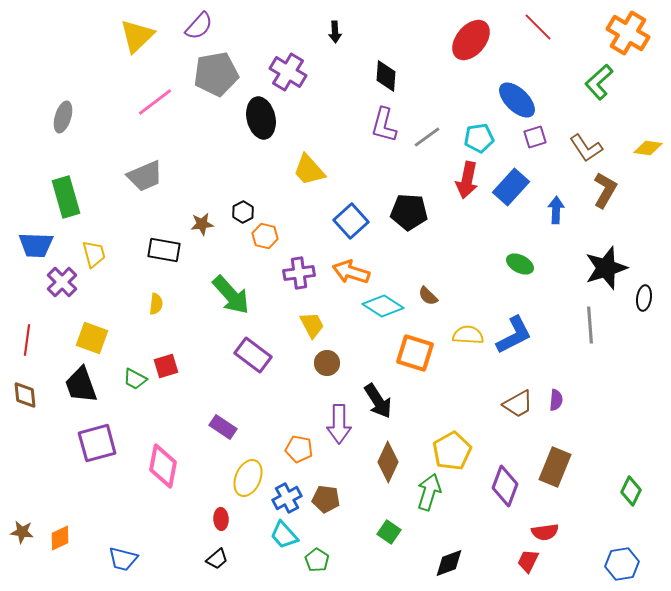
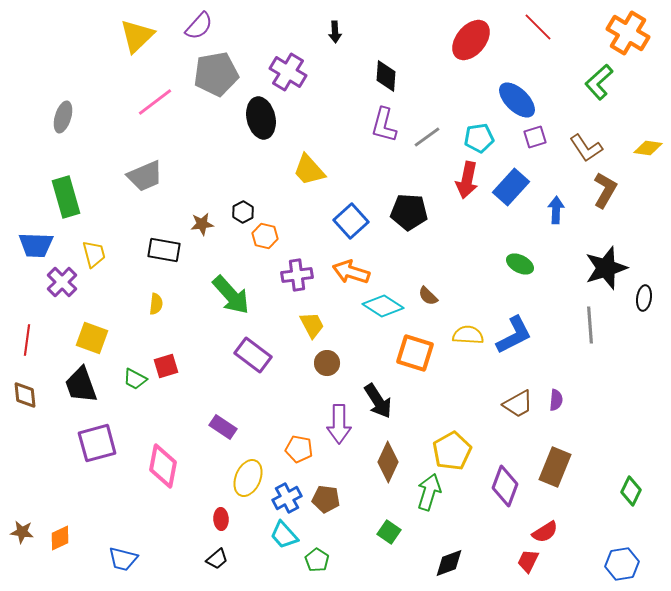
purple cross at (299, 273): moved 2 px left, 2 px down
red semicircle at (545, 532): rotated 24 degrees counterclockwise
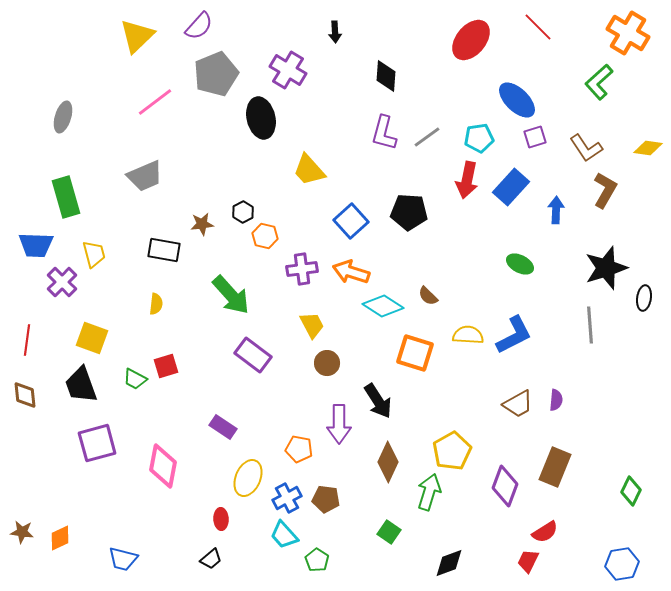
purple cross at (288, 72): moved 2 px up
gray pentagon at (216, 74): rotated 12 degrees counterclockwise
purple L-shape at (384, 125): moved 8 px down
purple cross at (297, 275): moved 5 px right, 6 px up
black trapezoid at (217, 559): moved 6 px left
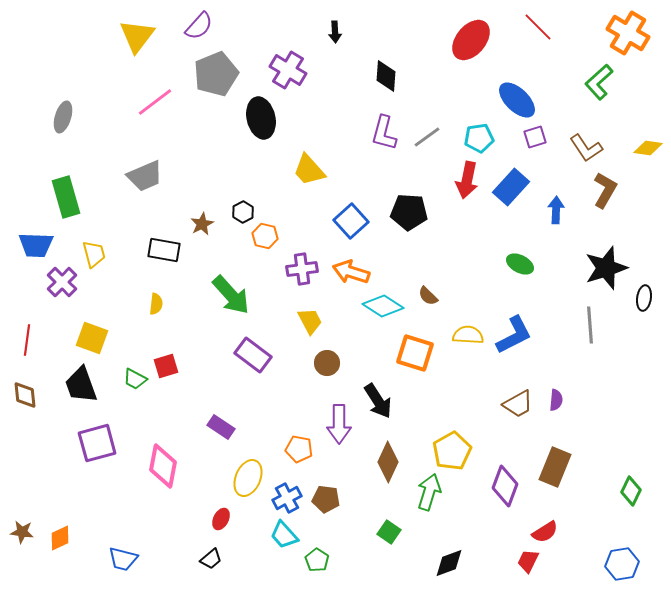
yellow triangle at (137, 36): rotated 9 degrees counterclockwise
brown star at (202, 224): rotated 20 degrees counterclockwise
yellow trapezoid at (312, 325): moved 2 px left, 4 px up
purple rectangle at (223, 427): moved 2 px left
red ellipse at (221, 519): rotated 30 degrees clockwise
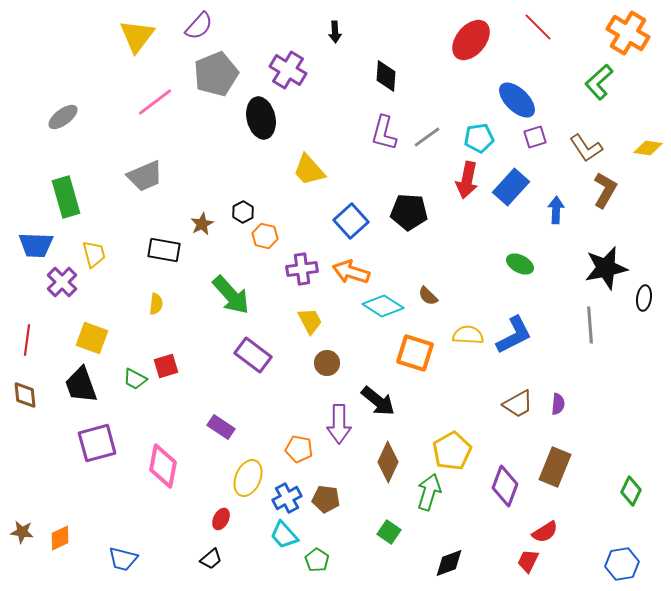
gray ellipse at (63, 117): rotated 36 degrees clockwise
black star at (606, 268): rotated 6 degrees clockwise
purple semicircle at (556, 400): moved 2 px right, 4 px down
black arrow at (378, 401): rotated 18 degrees counterclockwise
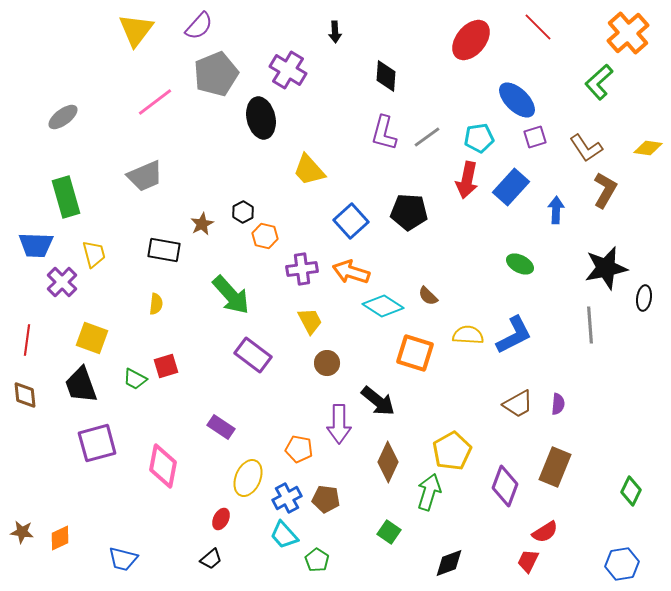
orange cross at (628, 33): rotated 18 degrees clockwise
yellow triangle at (137, 36): moved 1 px left, 6 px up
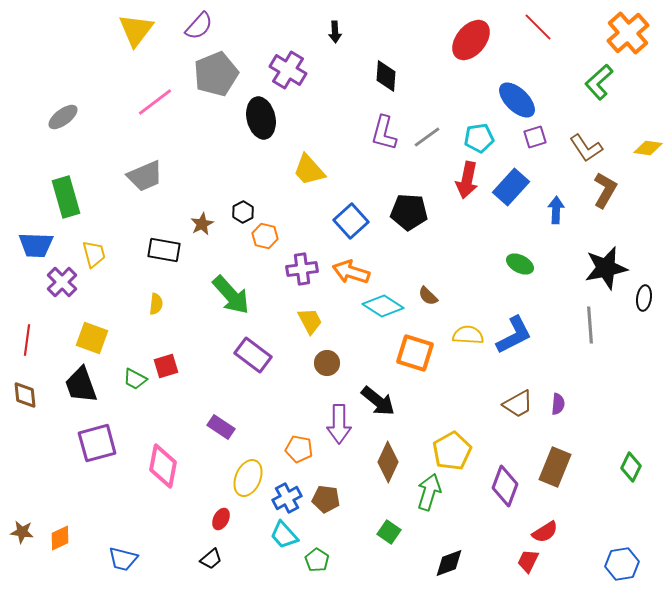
green diamond at (631, 491): moved 24 px up
